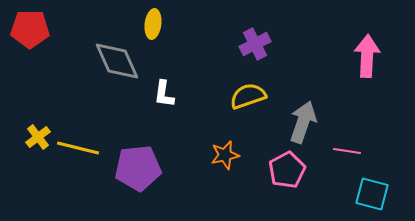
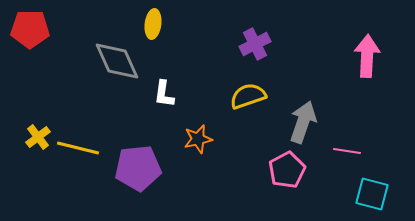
orange star: moved 27 px left, 16 px up
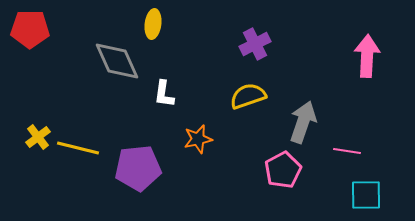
pink pentagon: moved 4 px left
cyan square: moved 6 px left, 1 px down; rotated 16 degrees counterclockwise
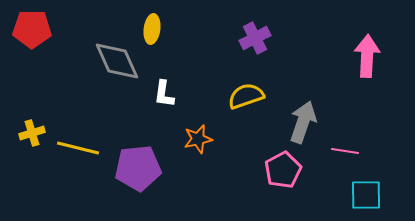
yellow ellipse: moved 1 px left, 5 px down
red pentagon: moved 2 px right
purple cross: moved 6 px up
yellow semicircle: moved 2 px left
yellow cross: moved 6 px left, 4 px up; rotated 20 degrees clockwise
pink line: moved 2 px left
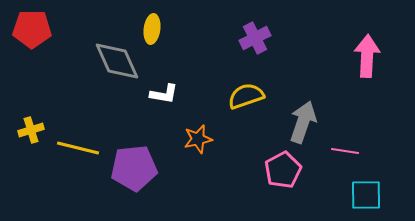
white L-shape: rotated 88 degrees counterclockwise
yellow cross: moved 1 px left, 3 px up
purple pentagon: moved 4 px left
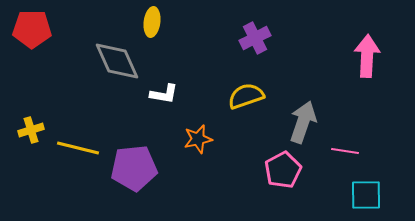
yellow ellipse: moved 7 px up
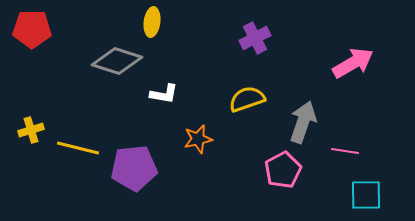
pink arrow: moved 14 px left, 7 px down; rotated 57 degrees clockwise
gray diamond: rotated 48 degrees counterclockwise
yellow semicircle: moved 1 px right, 3 px down
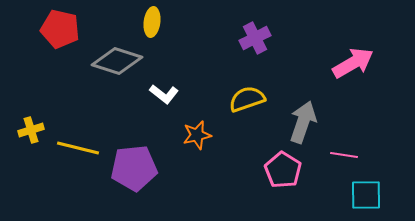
red pentagon: moved 28 px right; rotated 12 degrees clockwise
white L-shape: rotated 28 degrees clockwise
orange star: moved 1 px left, 4 px up
pink line: moved 1 px left, 4 px down
pink pentagon: rotated 12 degrees counterclockwise
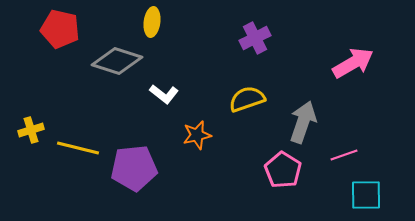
pink line: rotated 28 degrees counterclockwise
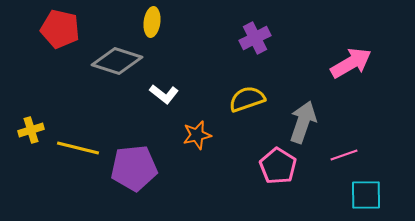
pink arrow: moved 2 px left
pink pentagon: moved 5 px left, 4 px up
